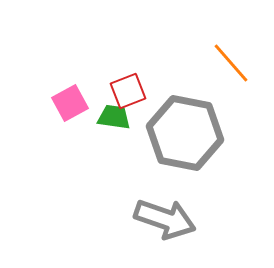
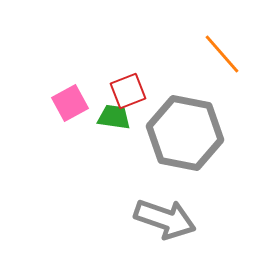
orange line: moved 9 px left, 9 px up
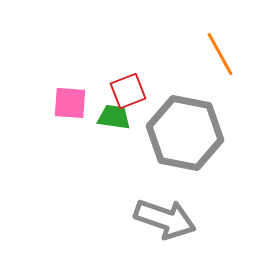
orange line: moved 2 px left; rotated 12 degrees clockwise
pink square: rotated 33 degrees clockwise
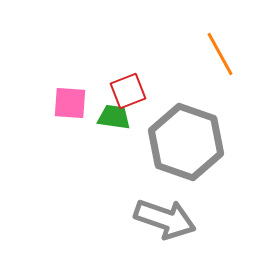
gray hexagon: moved 1 px right, 9 px down; rotated 8 degrees clockwise
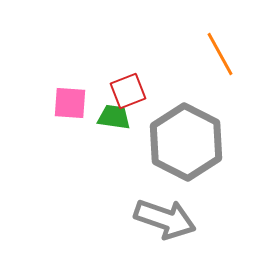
gray hexagon: rotated 8 degrees clockwise
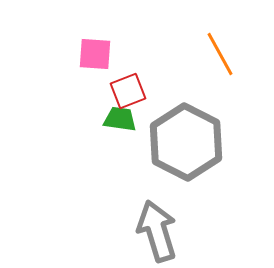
pink square: moved 25 px right, 49 px up
green trapezoid: moved 6 px right, 2 px down
gray arrow: moved 8 px left, 12 px down; rotated 126 degrees counterclockwise
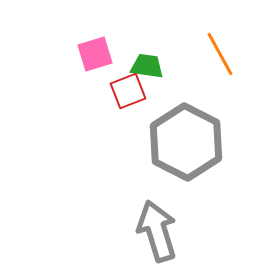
pink square: rotated 21 degrees counterclockwise
green trapezoid: moved 27 px right, 53 px up
